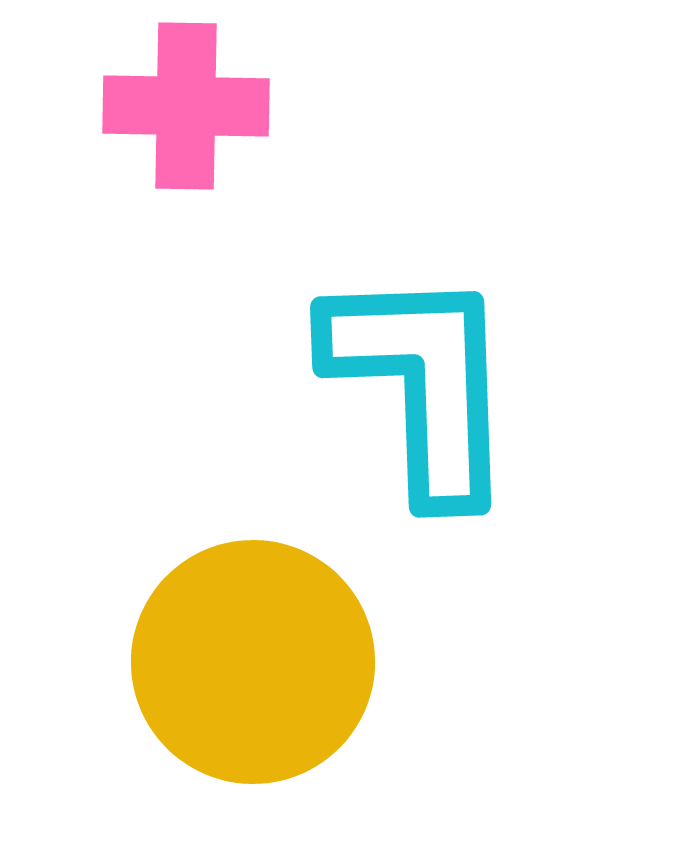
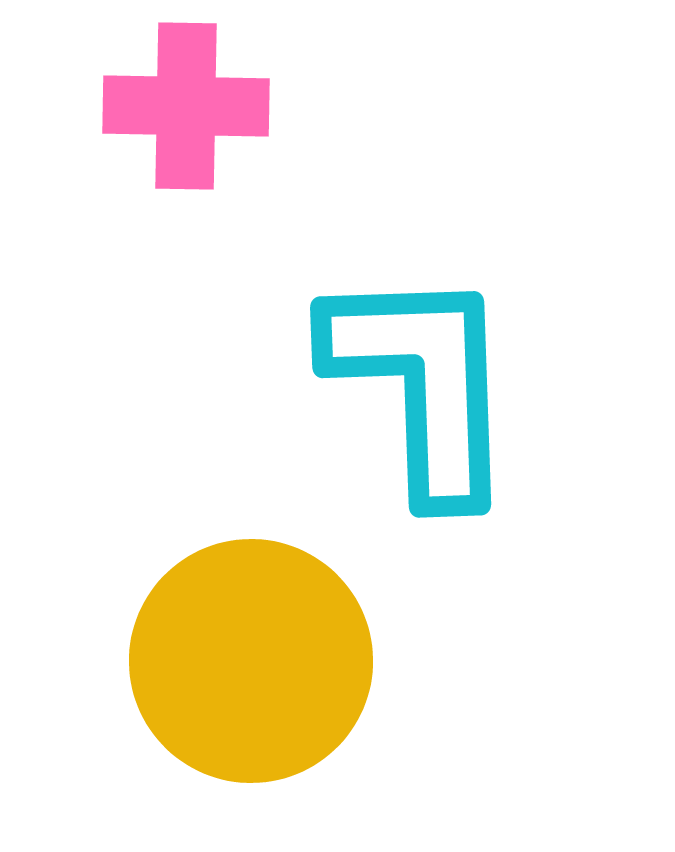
yellow circle: moved 2 px left, 1 px up
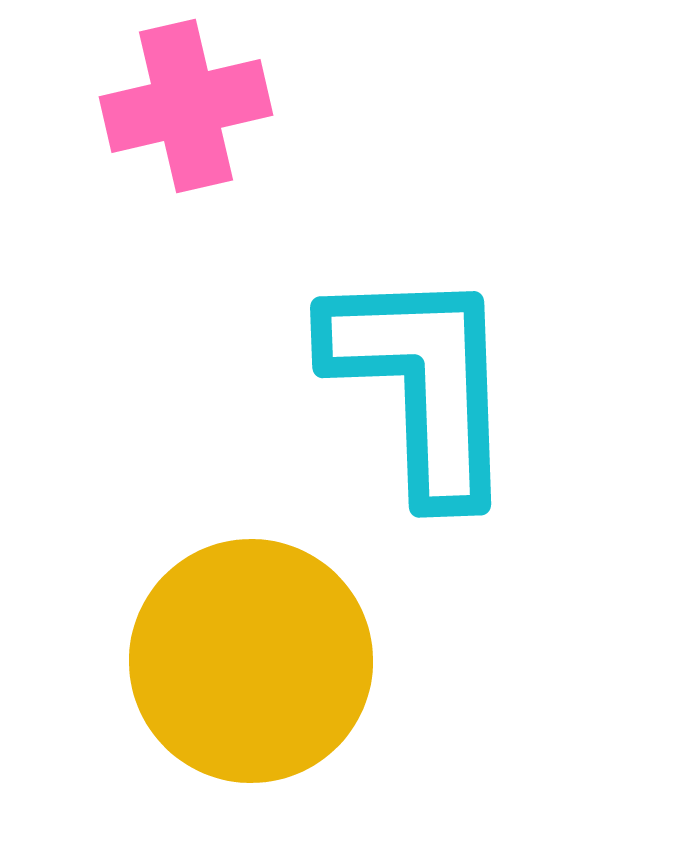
pink cross: rotated 14 degrees counterclockwise
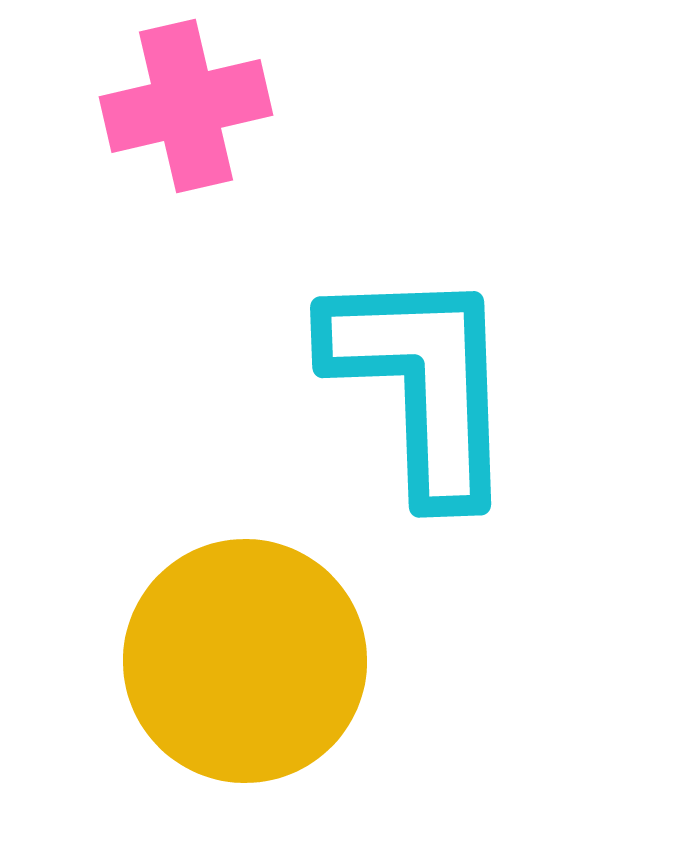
yellow circle: moved 6 px left
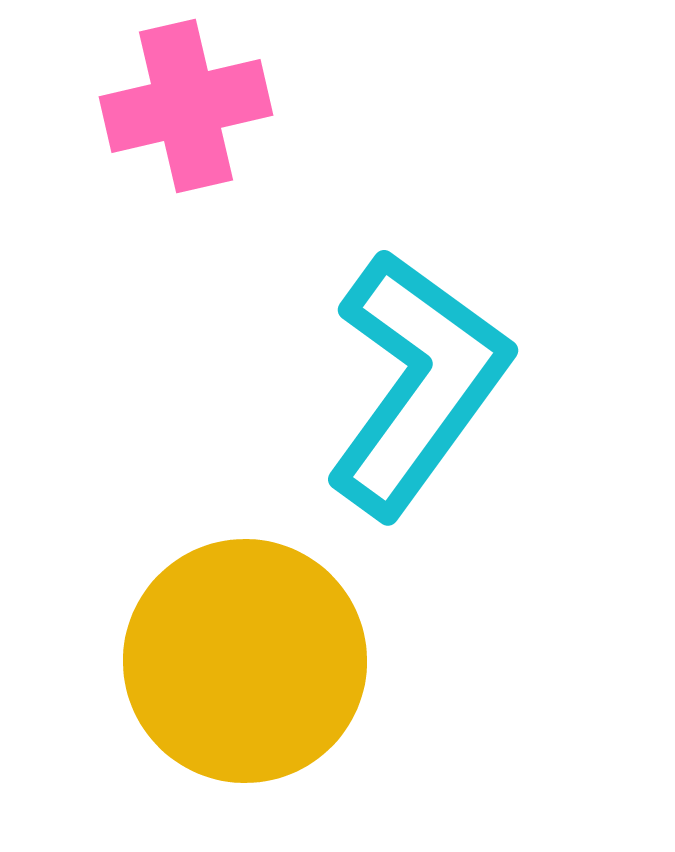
cyan L-shape: moved 5 px left; rotated 38 degrees clockwise
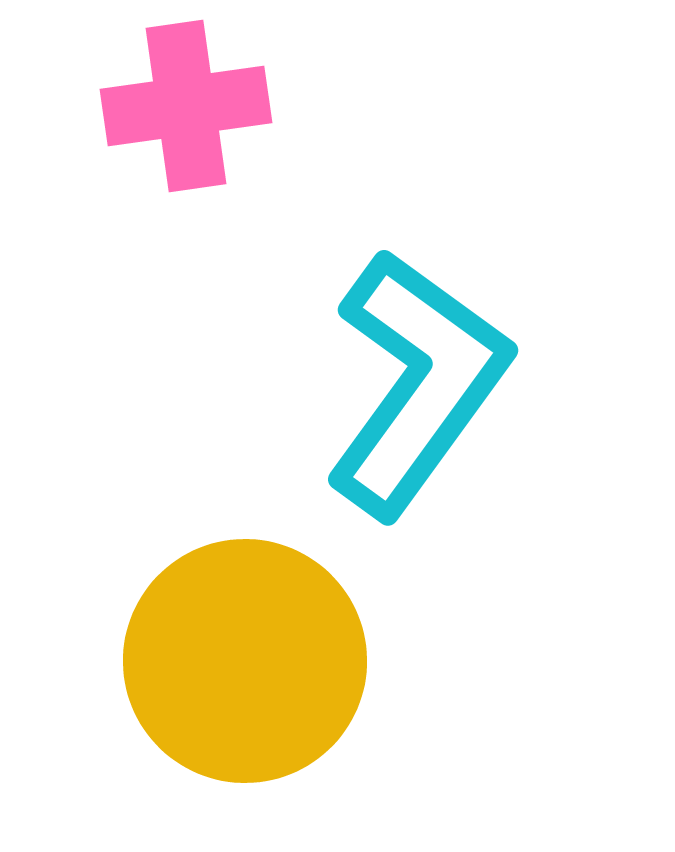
pink cross: rotated 5 degrees clockwise
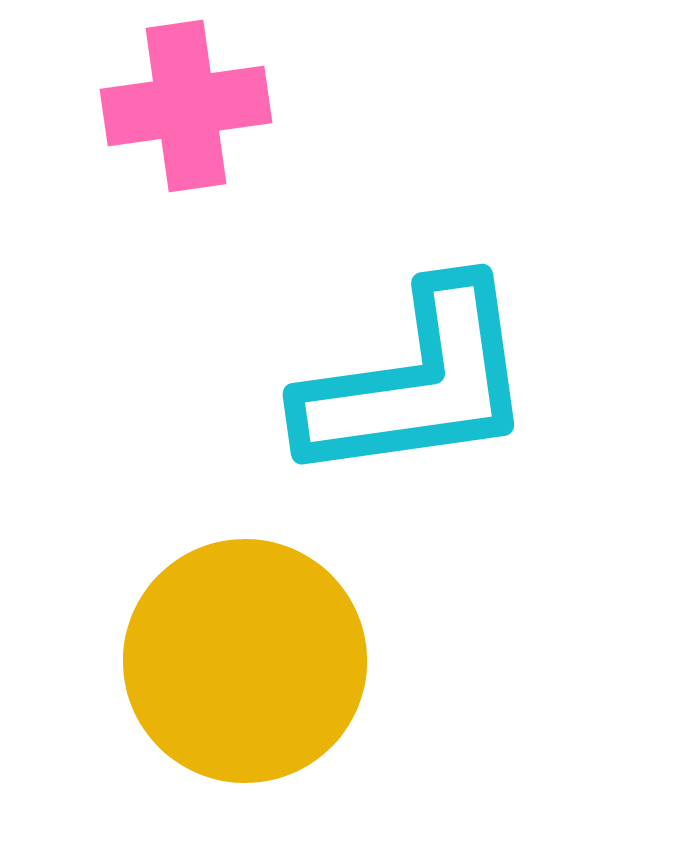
cyan L-shape: rotated 46 degrees clockwise
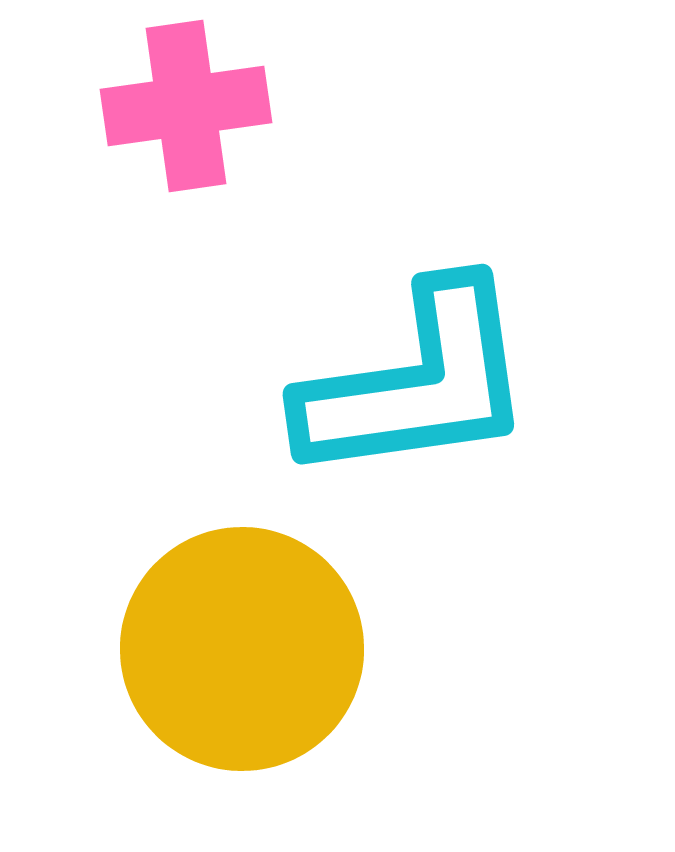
yellow circle: moved 3 px left, 12 px up
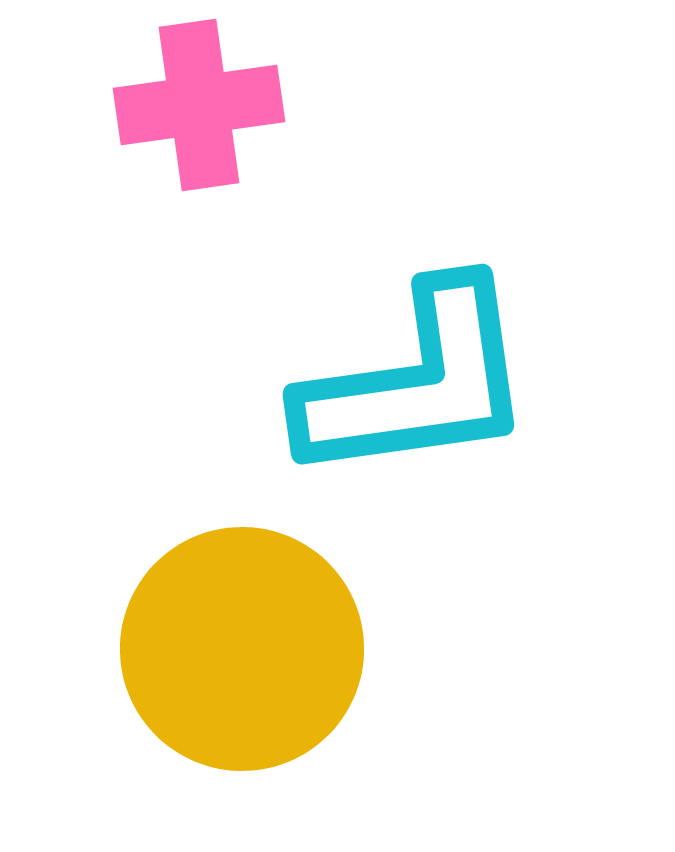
pink cross: moved 13 px right, 1 px up
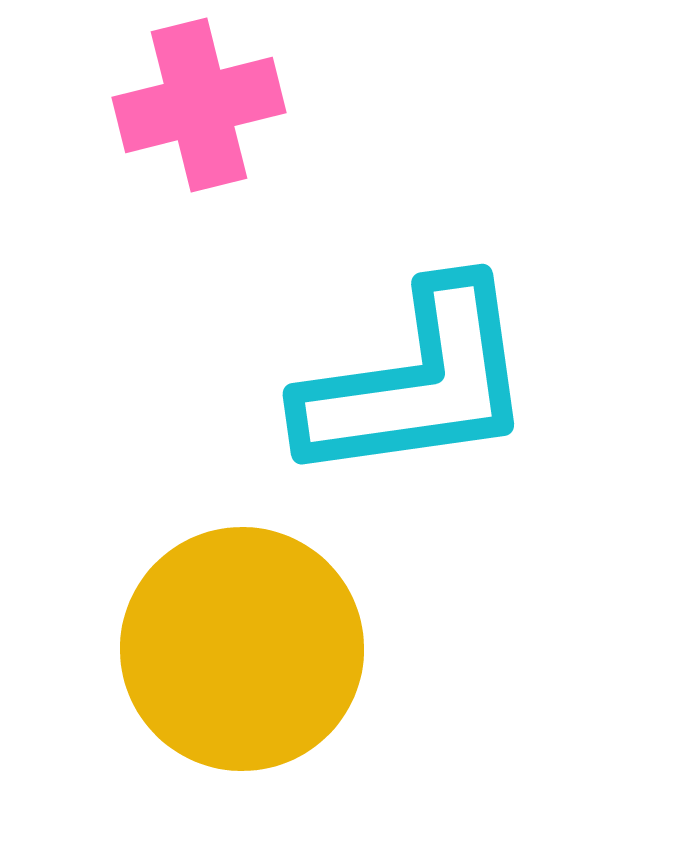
pink cross: rotated 6 degrees counterclockwise
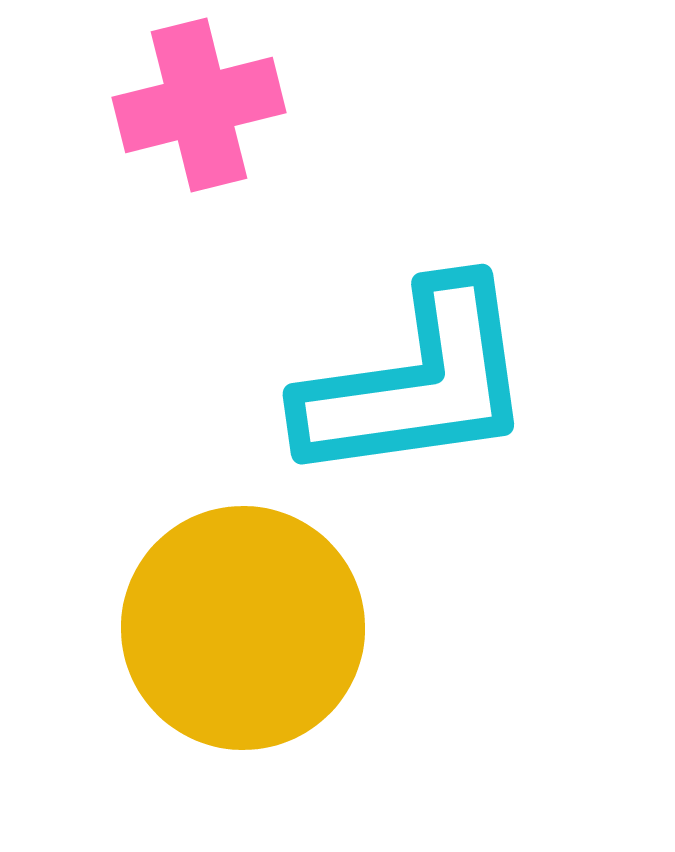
yellow circle: moved 1 px right, 21 px up
